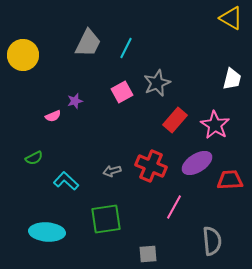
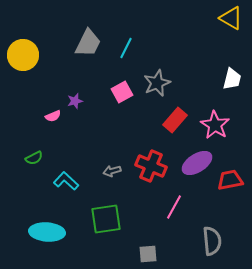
red trapezoid: rotated 8 degrees counterclockwise
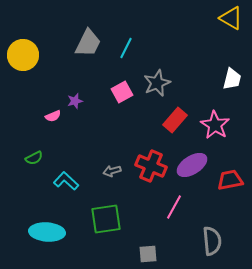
purple ellipse: moved 5 px left, 2 px down
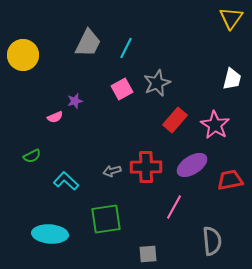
yellow triangle: rotated 35 degrees clockwise
pink square: moved 3 px up
pink semicircle: moved 2 px right, 1 px down
green semicircle: moved 2 px left, 2 px up
red cross: moved 5 px left, 1 px down; rotated 24 degrees counterclockwise
cyan ellipse: moved 3 px right, 2 px down
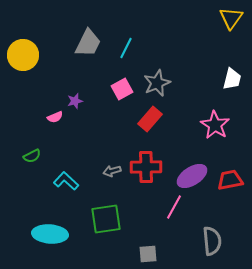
red rectangle: moved 25 px left, 1 px up
purple ellipse: moved 11 px down
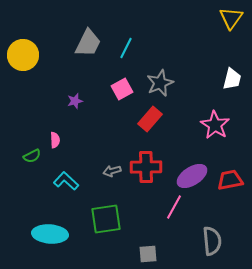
gray star: moved 3 px right
pink semicircle: moved 23 px down; rotated 70 degrees counterclockwise
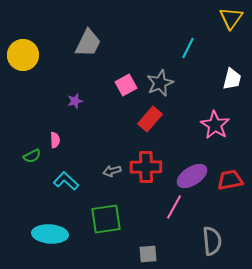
cyan line: moved 62 px right
pink square: moved 4 px right, 4 px up
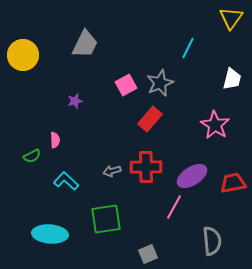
gray trapezoid: moved 3 px left, 1 px down
red trapezoid: moved 3 px right, 3 px down
gray square: rotated 18 degrees counterclockwise
